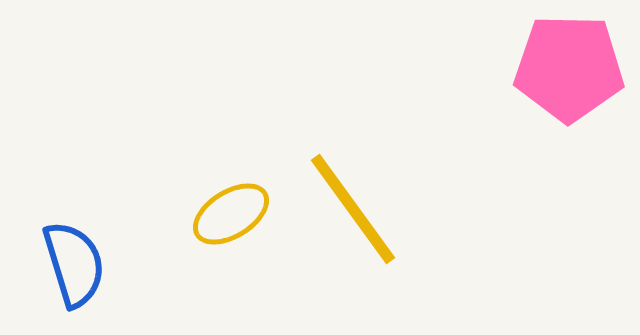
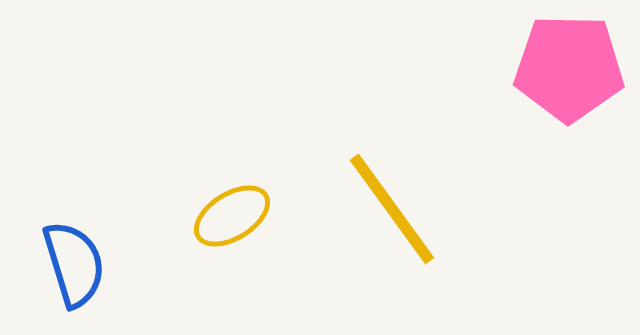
yellow line: moved 39 px right
yellow ellipse: moved 1 px right, 2 px down
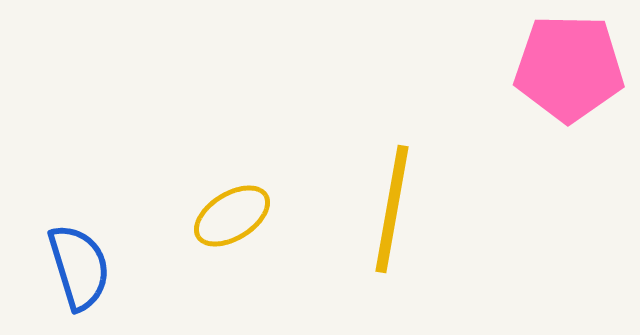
yellow line: rotated 46 degrees clockwise
blue semicircle: moved 5 px right, 3 px down
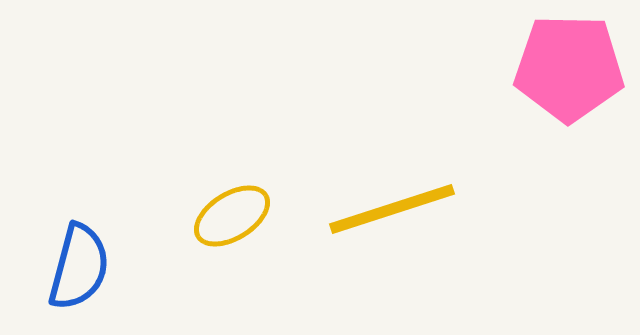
yellow line: rotated 62 degrees clockwise
blue semicircle: rotated 32 degrees clockwise
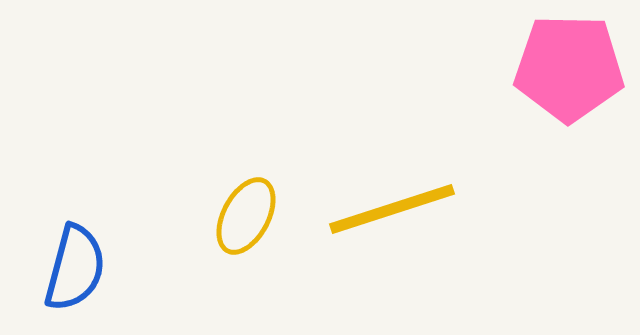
yellow ellipse: moved 14 px right; rotated 30 degrees counterclockwise
blue semicircle: moved 4 px left, 1 px down
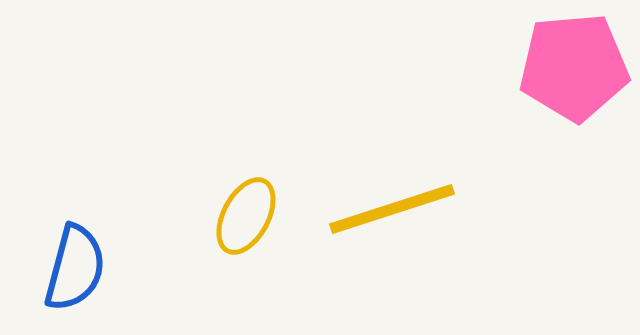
pink pentagon: moved 5 px right, 1 px up; rotated 6 degrees counterclockwise
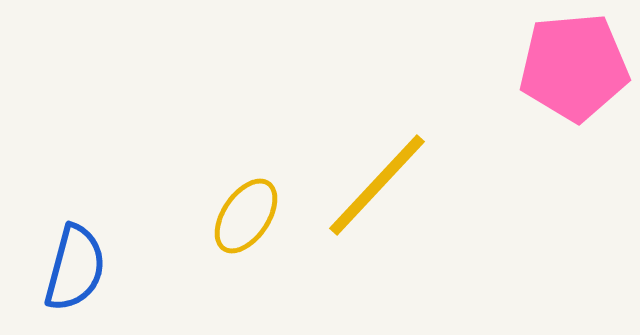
yellow line: moved 15 px left, 24 px up; rotated 29 degrees counterclockwise
yellow ellipse: rotated 6 degrees clockwise
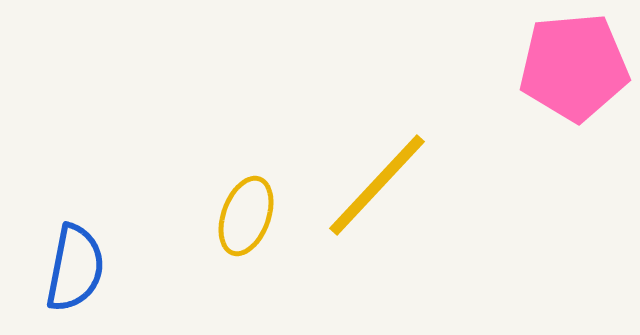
yellow ellipse: rotated 14 degrees counterclockwise
blue semicircle: rotated 4 degrees counterclockwise
